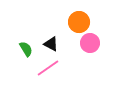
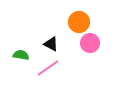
green semicircle: moved 5 px left, 6 px down; rotated 49 degrees counterclockwise
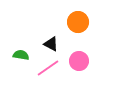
orange circle: moved 1 px left
pink circle: moved 11 px left, 18 px down
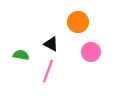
pink circle: moved 12 px right, 9 px up
pink line: moved 3 px down; rotated 35 degrees counterclockwise
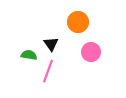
black triangle: rotated 28 degrees clockwise
green semicircle: moved 8 px right
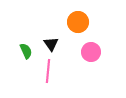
green semicircle: moved 3 px left, 4 px up; rotated 56 degrees clockwise
pink line: rotated 15 degrees counterclockwise
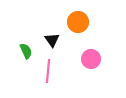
black triangle: moved 1 px right, 4 px up
pink circle: moved 7 px down
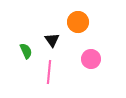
pink line: moved 1 px right, 1 px down
